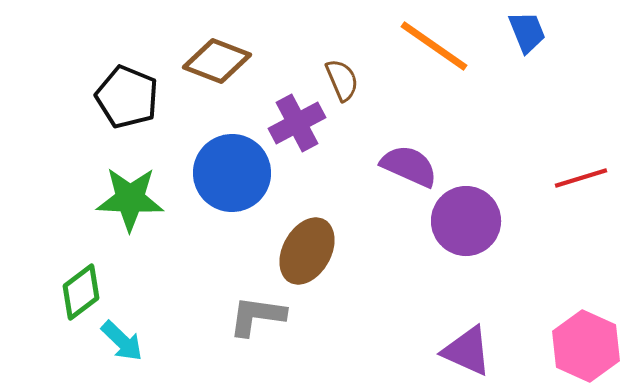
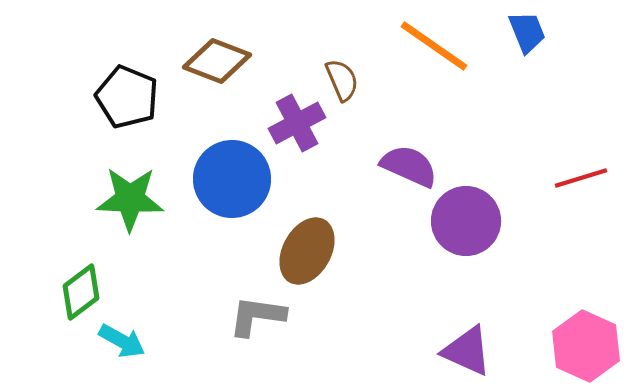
blue circle: moved 6 px down
cyan arrow: rotated 15 degrees counterclockwise
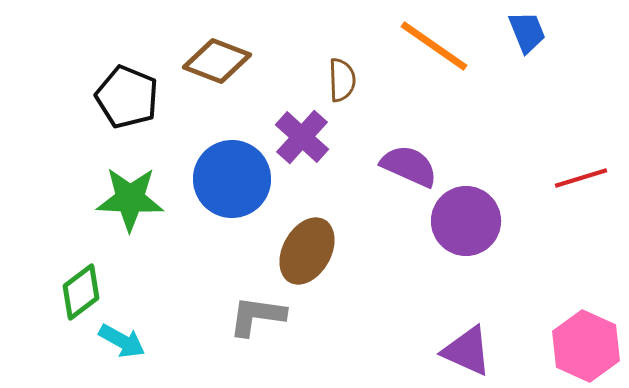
brown semicircle: rotated 21 degrees clockwise
purple cross: moved 5 px right, 14 px down; rotated 20 degrees counterclockwise
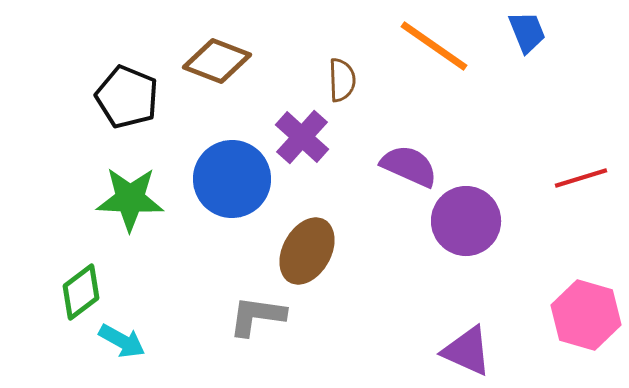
pink hexagon: moved 31 px up; rotated 8 degrees counterclockwise
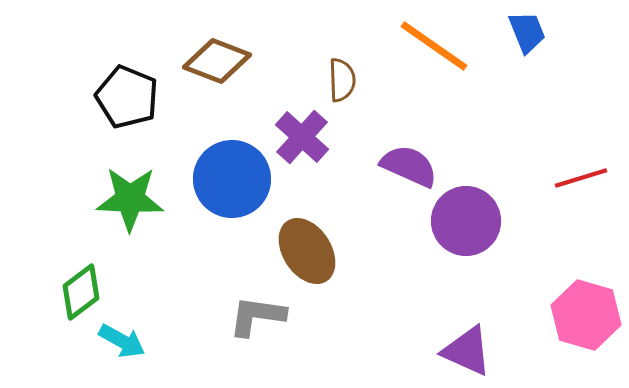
brown ellipse: rotated 62 degrees counterclockwise
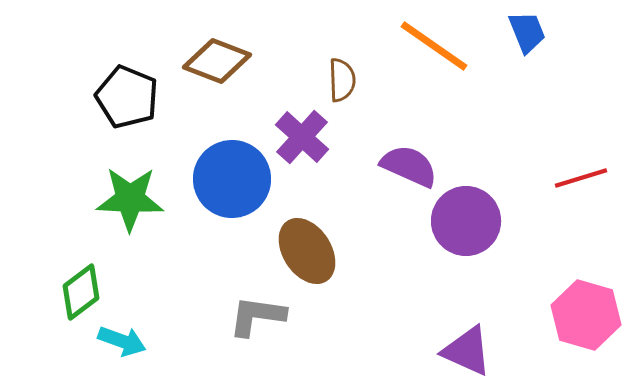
cyan arrow: rotated 9 degrees counterclockwise
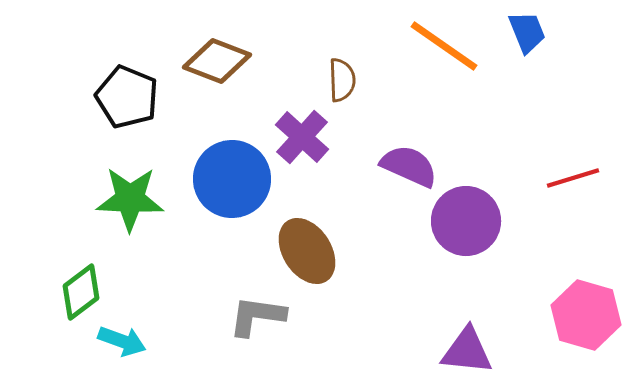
orange line: moved 10 px right
red line: moved 8 px left
purple triangle: rotated 18 degrees counterclockwise
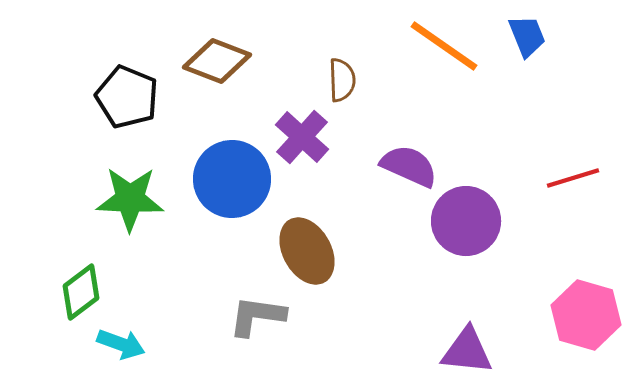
blue trapezoid: moved 4 px down
brown ellipse: rotated 4 degrees clockwise
cyan arrow: moved 1 px left, 3 px down
